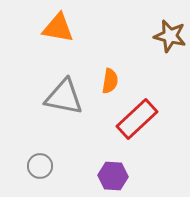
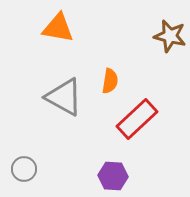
gray triangle: rotated 18 degrees clockwise
gray circle: moved 16 px left, 3 px down
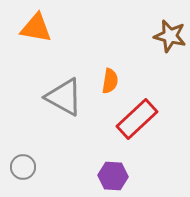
orange triangle: moved 22 px left
gray circle: moved 1 px left, 2 px up
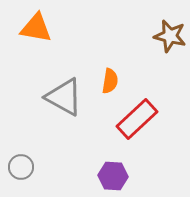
gray circle: moved 2 px left
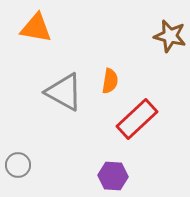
gray triangle: moved 5 px up
gray circle: moved 3 px left, 2 px up
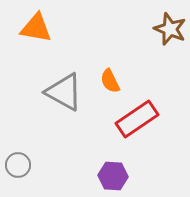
brown star: moved 7 px up; rotated 8 degrees clockwise
orange semicircle: rotated 145 degrees clockwise
red rectangle: rotated 9 degrees clockwise
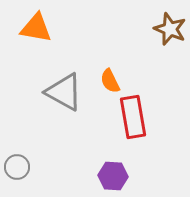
red rectangle: moved 4 px left, 2 px up; rotated 66 degrees counterclockwise
gray circle: moved 1 px left, 2 px down
